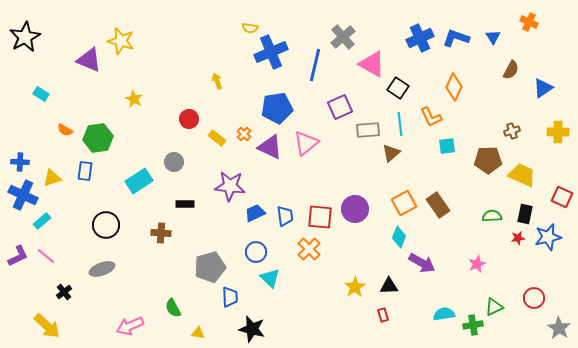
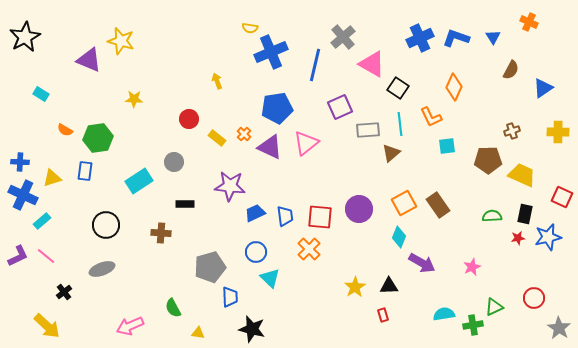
yellow star at (134, 99): rotated 24 degrees counterclockwise
purple circle at (355, 209): moved 4 px right
pink star at (477, 264): moved 5 px left, 3 px down
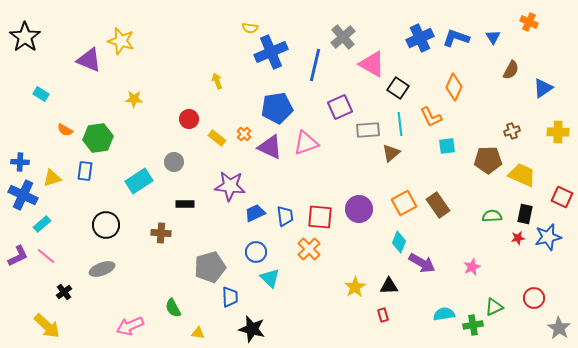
black star at (25, 37): rotated 8 degrees counterclockwise
pink triangle at (306, 143): rotated 20 degrees clockwise
cyan rectangle at (42, 221): moved 3 px down
cyan diamond at (399, 237): moved 5 px down
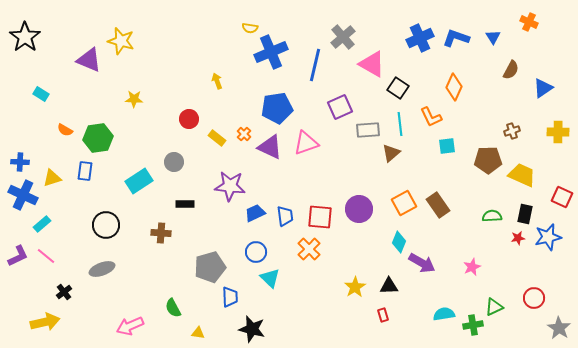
yellow arrow at (47, 326): moved 2 px left, 4 px up; rotated 56 degrees counterclockwise
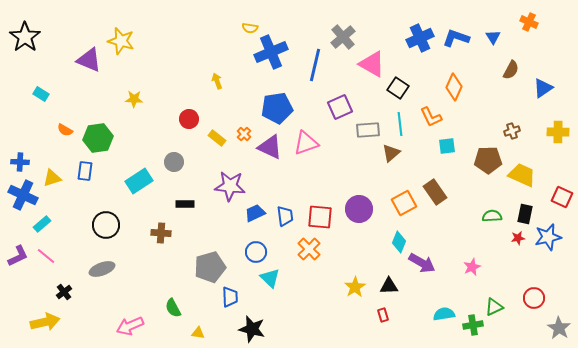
brown rectangle at (438, 205): moved 3 px left, 13 px up
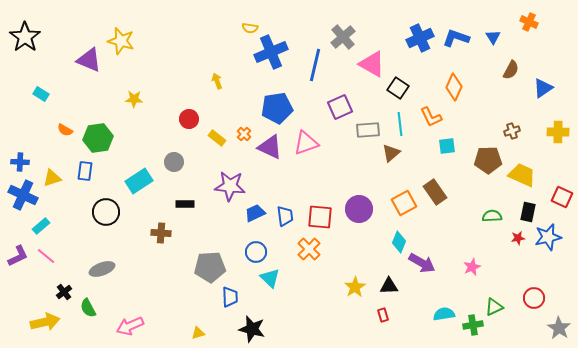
black rectangle at (525, 214): moved 3 px right, 2 px up
cyan rectangle at (42, 224): moved 1 px left, 2 px down
black circle at (106, 225): moved 13 px up
gray pentagon at (210, 267): rotated 12 degrees clockwise
green semicircle at (173, 308): moved 85 px left
yellow triangle at (198, 333): rotated 24 degrees counterclockwise
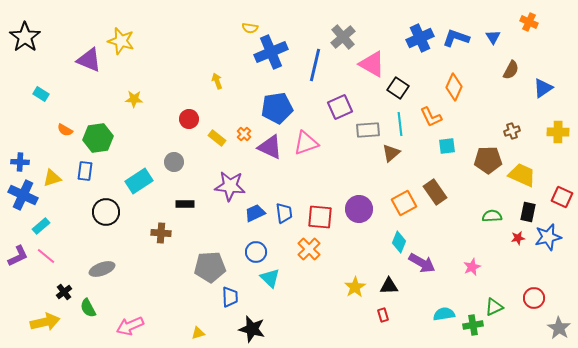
blue trapezoid at (285, 216): moved 1 px left, 3 px up
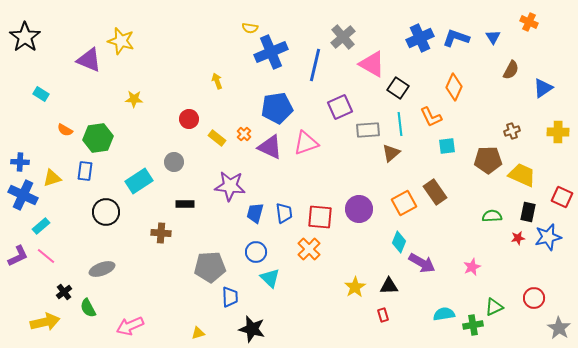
blue trapezoid at (255, 213): rotated 50 degrees counterclockwise
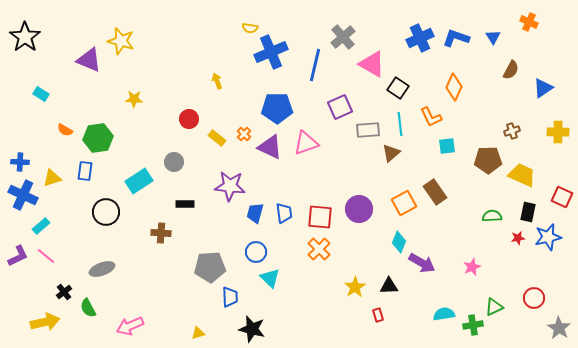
blue pentagon at (277, 108): rotated 8 degrees clockwise
orange cross at (309, 249): moved 10 px right
red rectangle at (383, 315): moved 5 px left
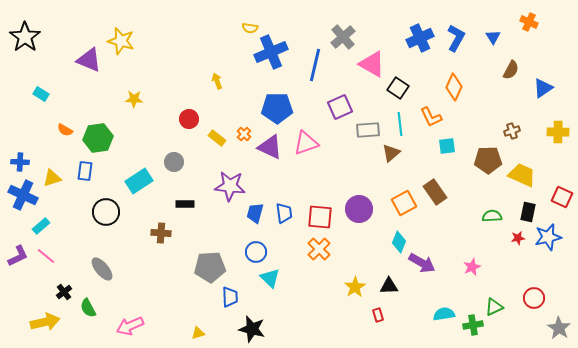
blue L-shape at (456, 38): rotated 100 degrees clockwise
gray ellipse at (102, 269): rotated 70 degrees clockwise
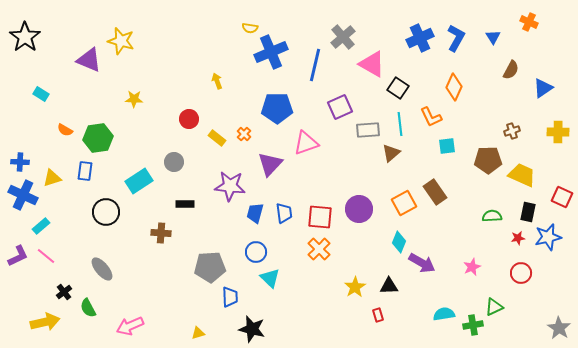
purple triangle at (270, 147): moved 17 px down; rotated 48 degrees clockwise
red circle at (534, 298): moved 13 px left, 25 px up
